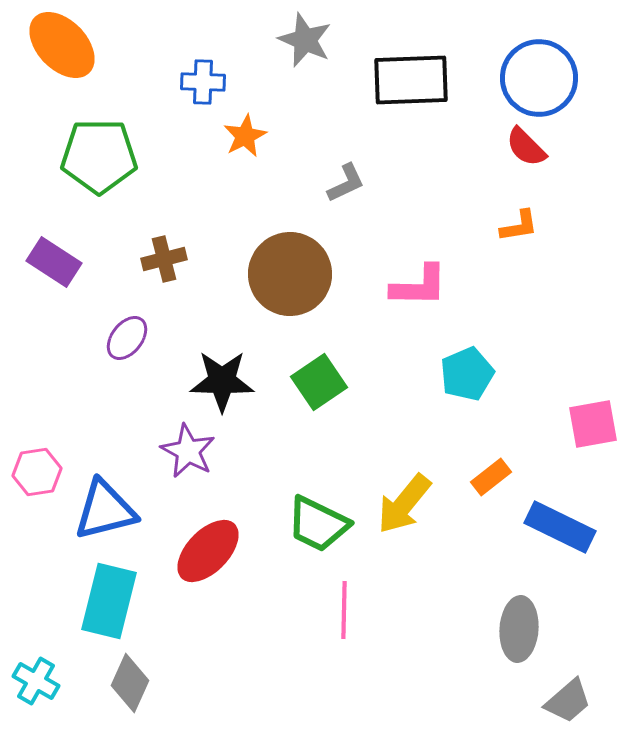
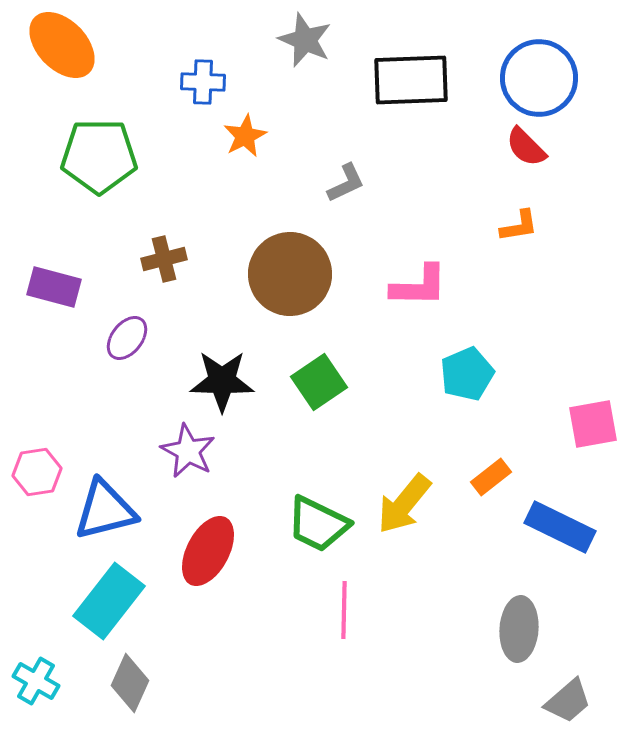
purple rectangle: moved 25 px down; rotated 18 degrees counterclockwise
red ellipse: rotated 16 degrees counterclockwise
cyan rectangle: rotated 24 degrees clockwise
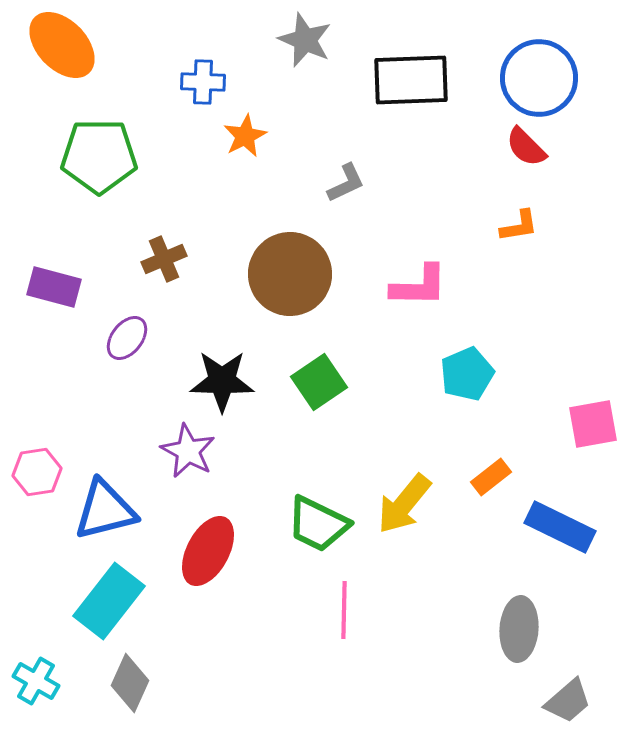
brown cross: rotated 9 degrees counterclockwise
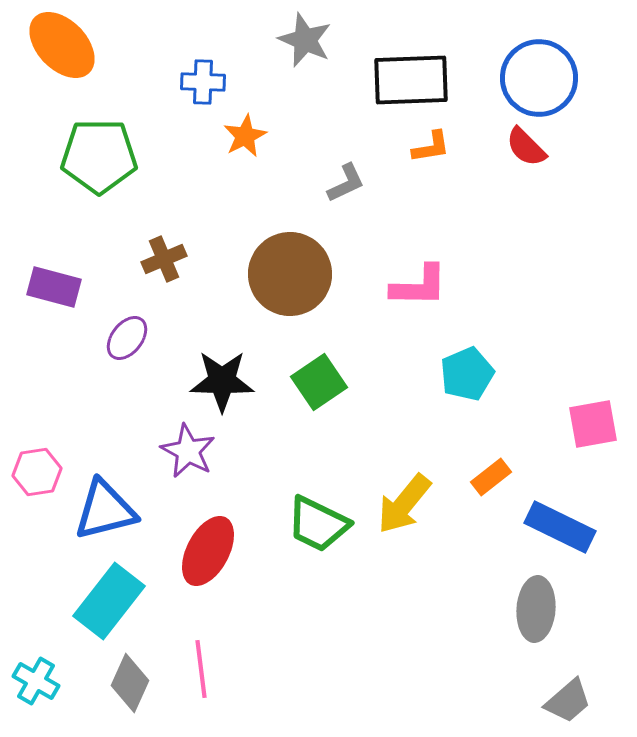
orange L-shape: moved 88 px left, 79 px up
pink line: moved 143 px left, 59 px down; rotated 8 degrees counterclockwise
gray ellipse: moved 17 px right, 20 px up
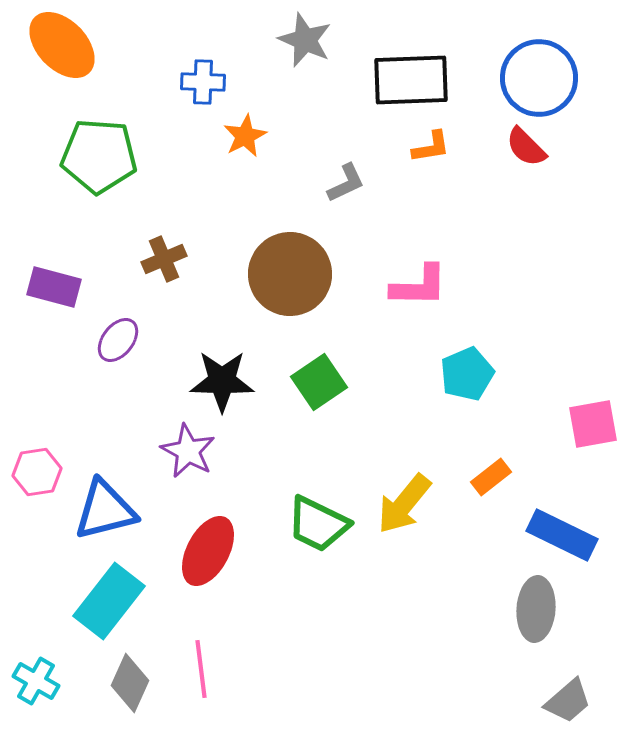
green pentagon: rotated 4 degrees clockwise
purple ellipse: moved 9 px left, 2 px down
blue rectangle: moved 2 px right, 8 px down
